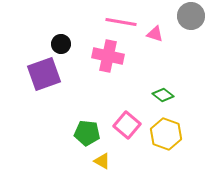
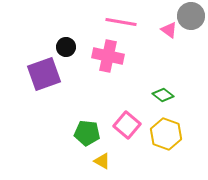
pink triangle: moved 14 px right, 4 px up; rotated 18 degrees clockwise
black circle: moved 5 px right, 3 px down
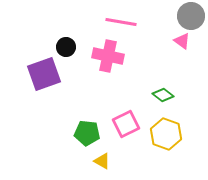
pink triangle: moved 13 px right, 11 px down
pink square: moved 1 px left, 1 px up; rotated 24 degrees clockwise
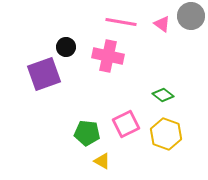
pink triangle: moved 20 px left, 17 px up
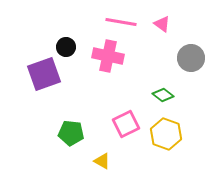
gray circle: moved 42 px down
green pentagon: moved 16 px left
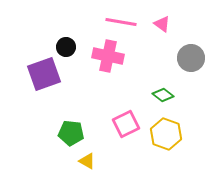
yellow triangle: moved 15 px left
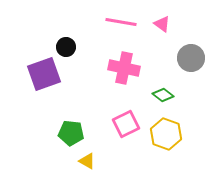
pink cross: moved 16 px right, 12 px down
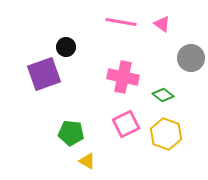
pink cross: moved 1 px left, 9 px down
